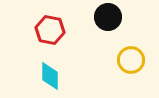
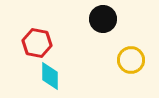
black circle: moved 5 px left, 2 px down
red hexagon: moved 13 px left, 13 px down
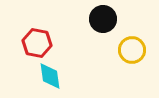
yellow circle: moved 1 px right, 10 px up
cyan diamond: rotated 8 degrees counterclockwise
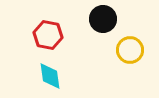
red hexagon: moved 11 px right, 8 px up
yellow circle: moved 2 px left
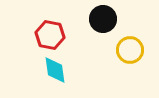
red hexagon: moved 2 px right
cyan diamond: moved 5 px right, 6 px up
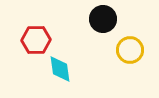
red hexagon: moved 14 px left, 5 px down; rotated 12 degrees counterclockwise
cyan diamond: moved 5 px right, 1 px up
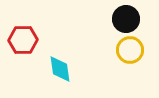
black circle: moved 23 px right
red hexagon: moved 13 px left
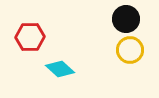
red hexagon: moved 7 px right, 3 px up
cyan diamond: rotated 40 degrees counterclockwise
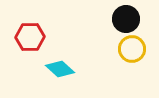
yellow circle: moved 2 px right, 1 px up
